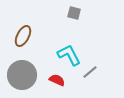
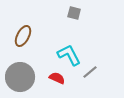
gray circle: moved 2 px left, 2 px down
red semicircle: moved 2 px up
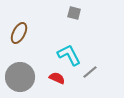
brown ellipse: moved 4 px left, 3 px up
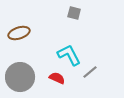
brown ellipse: rotated 45 degrees clockwise
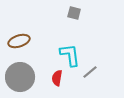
brown ellipse: moved 8 px down
cyan L-shape: moved 1 px right; rotated 20 degrees clockwise
red semicircle: rotated 105 degrees counterclockwise
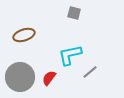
brown ellipse: moved 5 px right, 6 px up
cyan L-shape: rotated 95 degrees counterclockwise
red semicircle: moved 8 px left; rotated 28 degrees clockwise
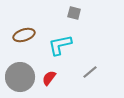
cyan L-shape: moved 10 px left, 10 px up
